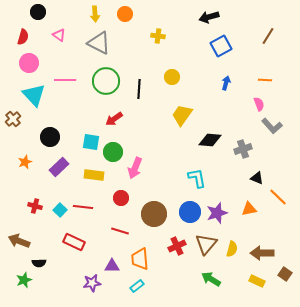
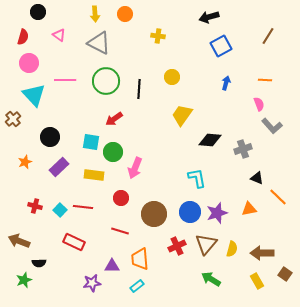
yellow rectangle at (257, 281): rotated 35 degrees clockwise
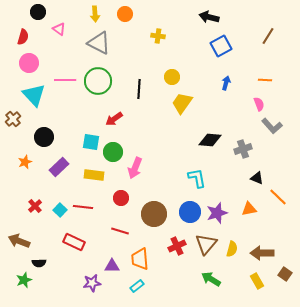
black arrow at (209, 17): rotated 30 degrees clockwise
pink triangle at (59, 35): moved 6 px up
green circle at (106, 81): moved 8 px left
yellow trapezoid at (182, 115): moved 12 px up
black circle at (50, 137): moved 6 px left
red cross at (35, 206): rotated 32 degrees clockwise
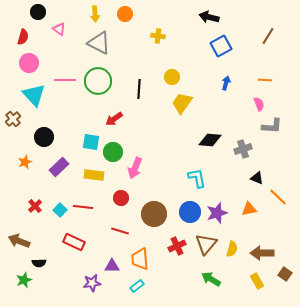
gray L-shape at (272, 126): rotated 45 degrees counterclockwise
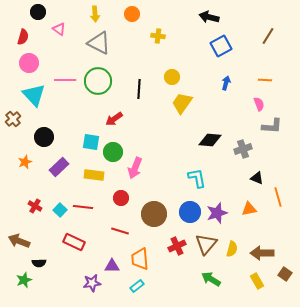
orange circle at (125, 14): moved 7 px right
orange line at (278, 197): rotated 30 degrees clockwise
red cross at (35, 206): rotated 16 degrees counterclockwise
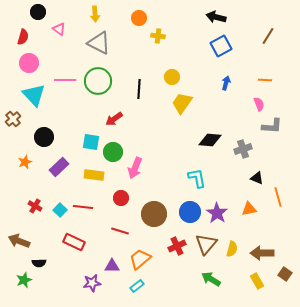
orange circle at (132, 14): moved 7 px right, 4 px down
black arrow at (209, 17): moved 7 px right
purple star at (217, 213): rotated 20 degrees counterclockwise
orange trapezoid at (140, 259): rotated 55 degrees clockwise
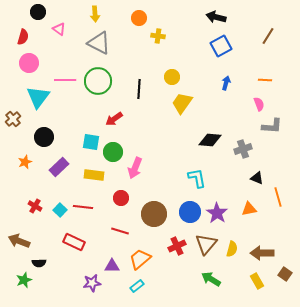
cyan triangle at (34, 95): moved 4 px right, 2 px down; rotated 20 degrees clockwise
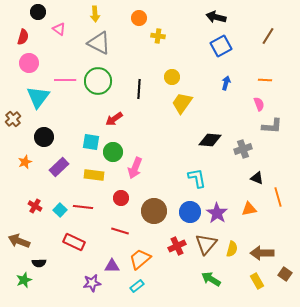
brown circle at (154, 214): moved 3 px up
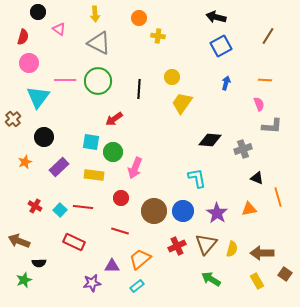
blue circle at (190, 212): moved 7 px left, 1 px up
